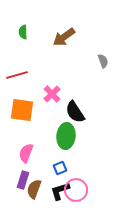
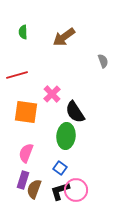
orange square: moved 4 px right, 2 px down
blue square: rotated 32 degrees counterclockwise
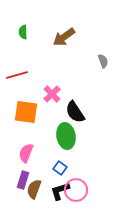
green ellipse: rotated 15 degrees counterclockwise
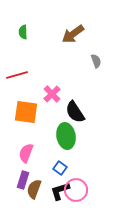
brown arrow: moved 9 px right, 3 px up
gray semicircle: moved 7 px left
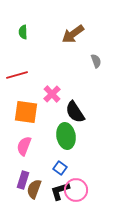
pink semicircle: moved 2 px left, 7 px up
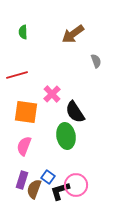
blue square: moved 12 px left, 9 px down
purple rectangle: moved 1 px left
pink circle: moved 5 px up
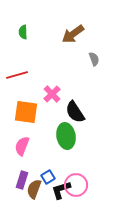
gray semicircle: moved 2 px left, 2 px up
pink semicircle: moved 2 px left
blue square: rotated 24 degrees clockwise
black L-shape: moved 1 px right, 1 px up
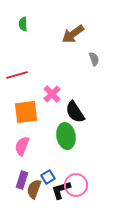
green semicircle: moved 8 px up
orange square: rotated 15 degrees counterclockwise
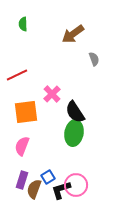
red line: rotated 10 degrees counterclockwise
green ellipse: moved 8 px right, 3 px up; rotated 20 degrees clockwise
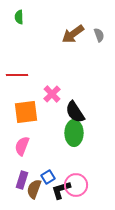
green semicircle: moved 4 px left, 7 px up
gray semicircle: moved 5 px right, 24 px up
red line: rotated 25 degrees clockwise
green ellipse: rotated 10 degrees counterclockwise
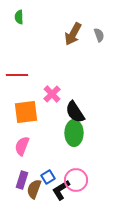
brown arrow: rotated 25 degrees counterclockwise
pink circle: moved 5 px up
black L-shape: rotated 15 degrees counterclockwise
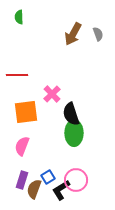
gray semicircle: moved 1 px left, 1 px up
black semicircle: moved 4 px left, 2 px down; rotated 15 degrees clockwise
